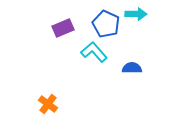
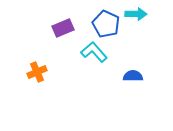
blue semicircle: moved 1 px right, 8 px down
orange cross: moved 11 px left, 32 px up; rotated 30 degrees clockwise
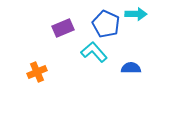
blue semicircle: moved 2 px left, 8 px up
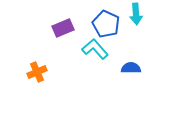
cyan arrow: rotated 85 degrees clockwise
cyan L-shape: moved 1 px right, 3 px up
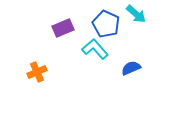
cyan arrow: rotated 45 degrees counterclockwise
blue semicircle: rotated 24 degrees counterclockwise
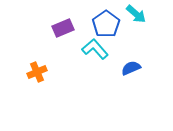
blue pentagon: rotated 12 degrees clockwise
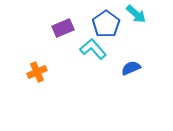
cyan L-shape: moved 2 px left
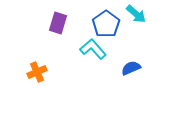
purple rectangle: moved 5 px left, 5 px up; rotated 50 degrees counterclockwise
